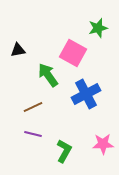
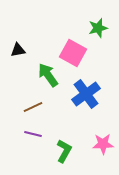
blue cross: rotated 8 degrees counterclockwise
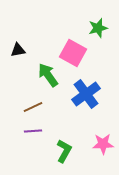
purple line: moved 3 px up; rotated 18 degrees counterclockwise
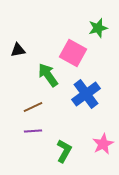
pink star: rotated 25 degrees counterclockwise
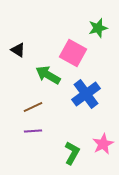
black triangle: rotated 42 degrees clockwise
green arrow: rotated 25 degrees counterclockwise
green L-shape: moved 8 px right, 2 px down
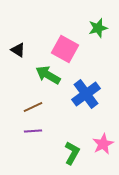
pink square: moved 8 px left, 4 px up
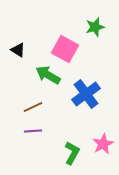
green star: moved 3 px left, 1 px up
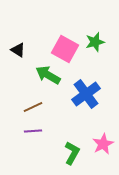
green star: moved 15 px down
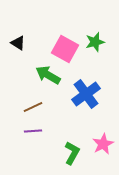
black triangle: moved 7 px up
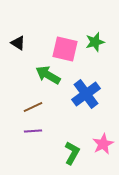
pink square: rotated 16 degrees counterclockwise
